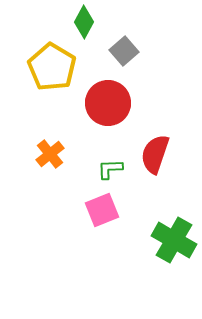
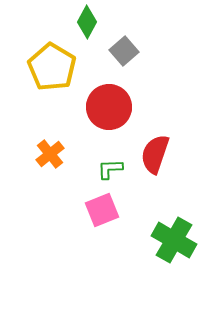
green diamond: moved 3 px right
red circle: moved 1 px right, 4 px down
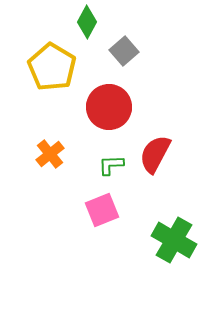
red semicircle: rotated 9 degrees clockwise
green L-shape: moved 1 px right, 4 px up
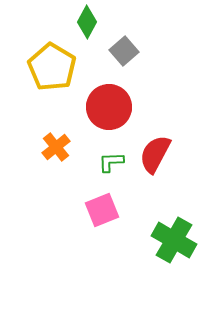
orange cross: moved 6 px right, 7 px up
green L-shape: moved 3 px up
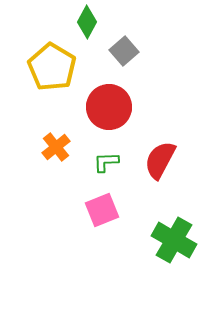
red semicircle: moved 5 px right, 6 px down
green L-shape: moved 5 px left
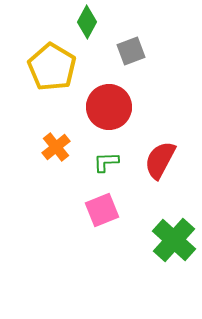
gray square: moved 7 px right; rotated 20 degrees clockwise
green cross: rotated 12 degrees clockwise
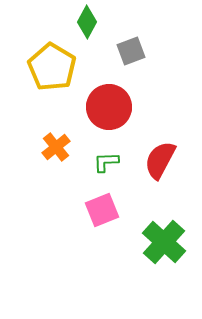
green cross: moved 10 px left, 2 px down
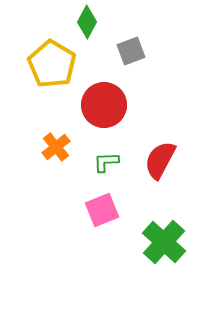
yellow pentagon: moved 3 px up
red circle: moved 5 px left, 2 px up
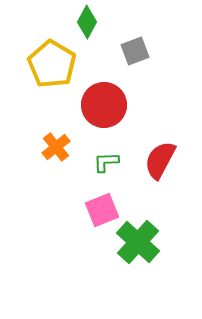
gray square: moved 4 px right
green cross: moved 26 px left
